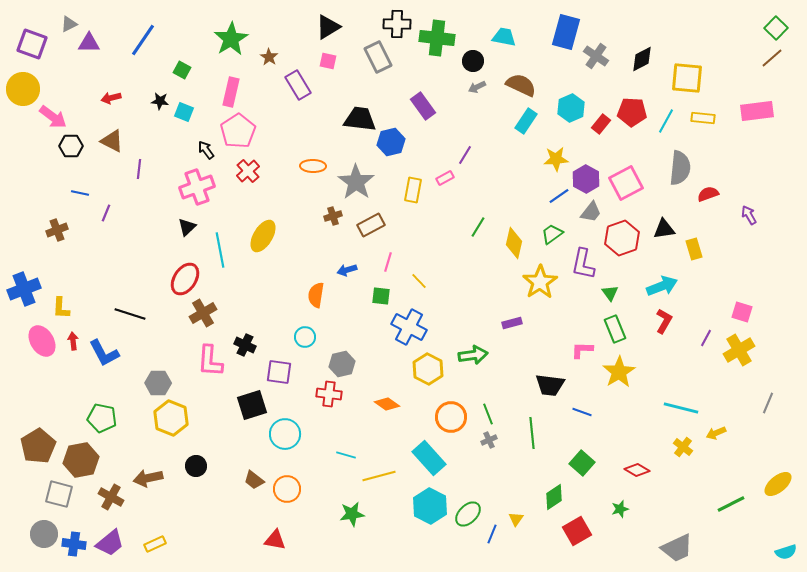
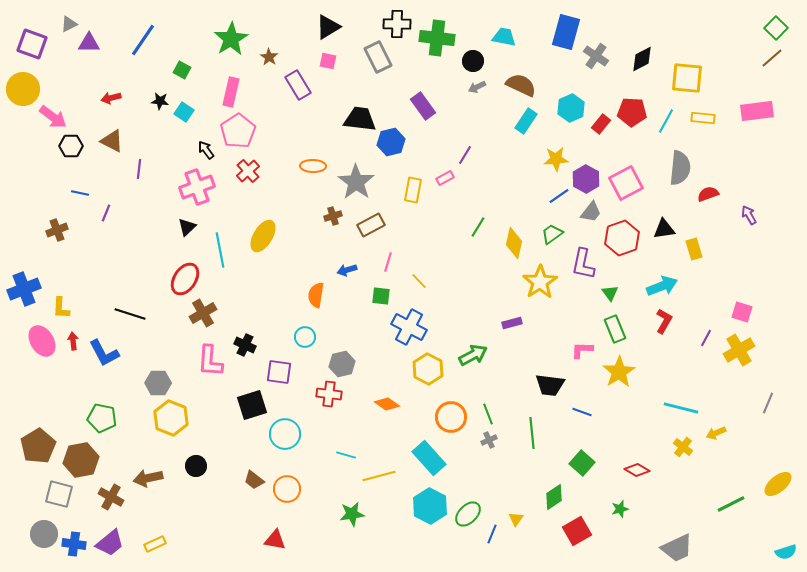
cyan square at (184, 112): rotated 12 degrees clockwise
green arrow at (473, 355): rotated 20 degrees counterclockwise
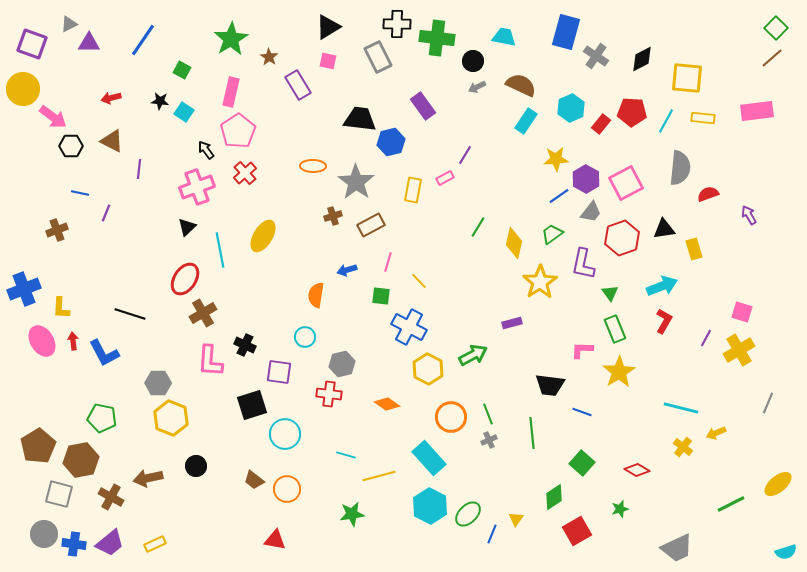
red cross at (248, 171): moved 3 px left, 2 px down
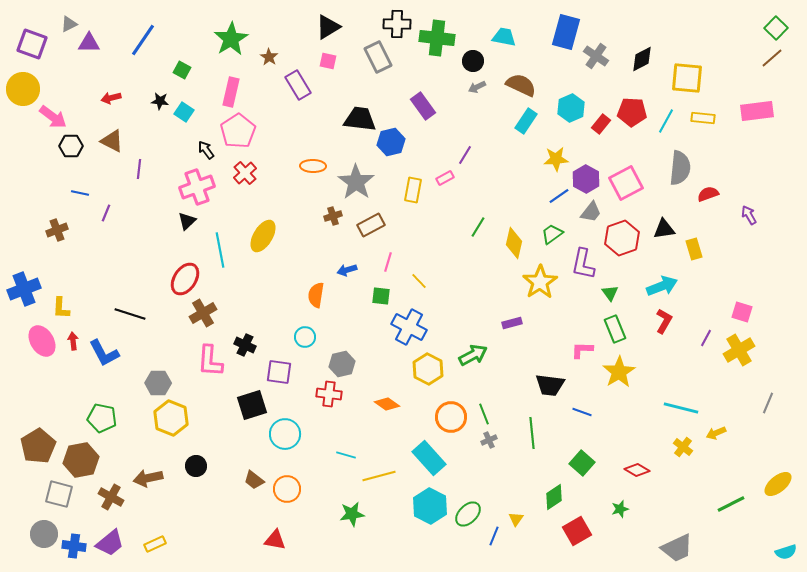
black triangle at (187, 227): moved 6 px up
green line at (488, 414): moved 4 px left
blue line at (492, 534): moved 2 px right, 2 px down
blue cross at (74, 544): moved 2 px down
